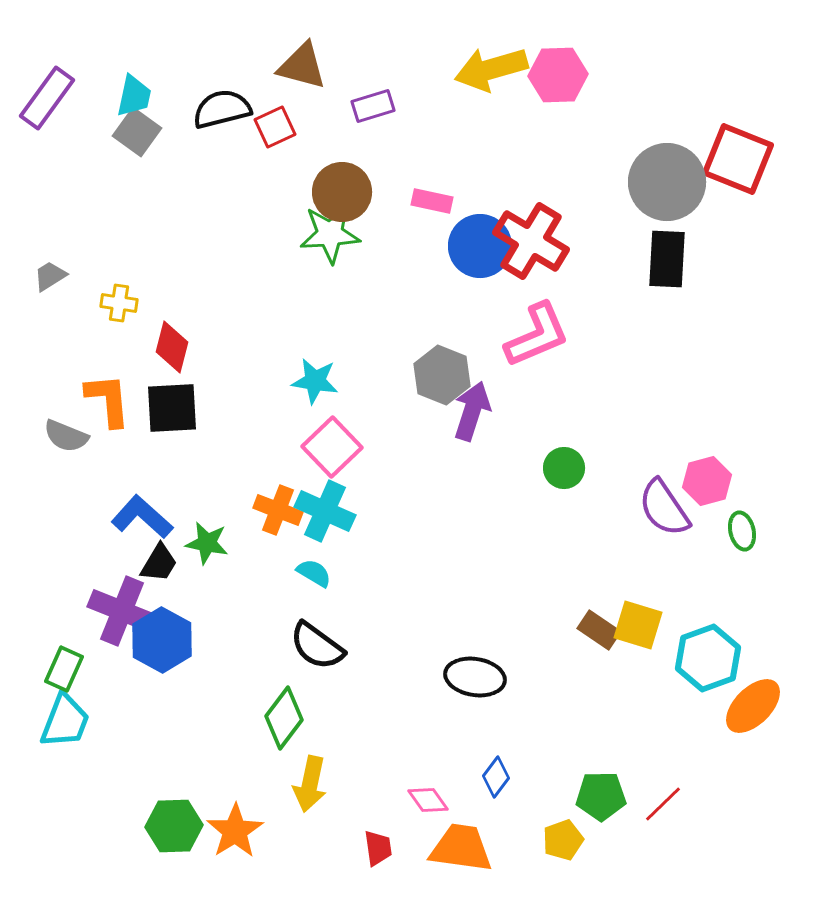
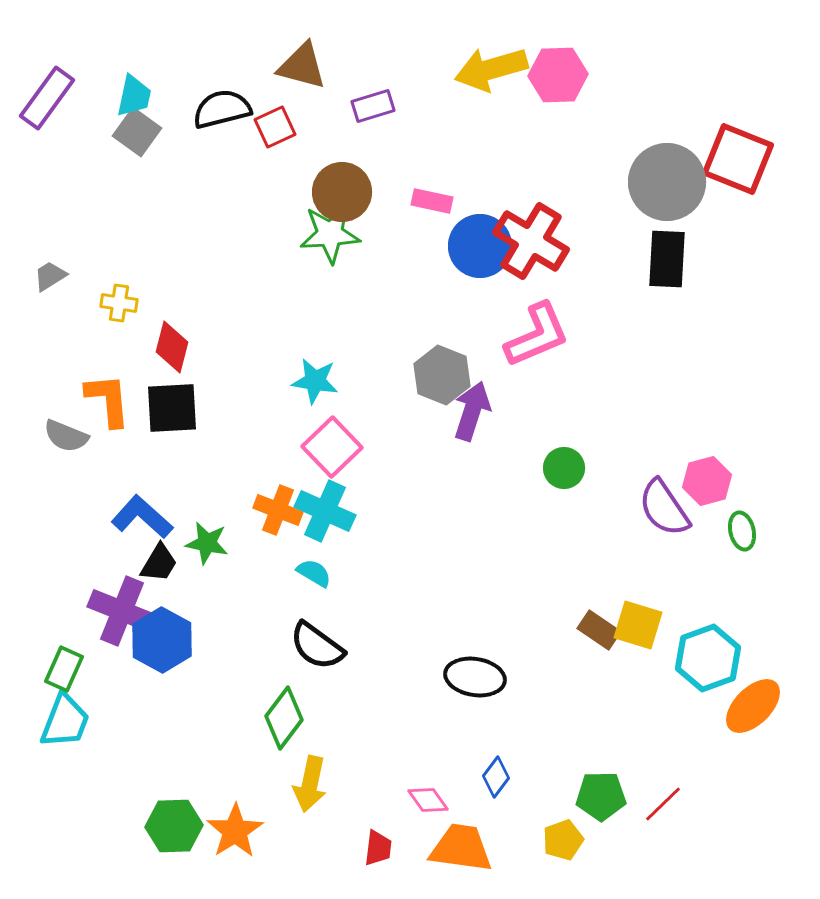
red trapezoid at (378, 848): rotated 15 degrees clockwise
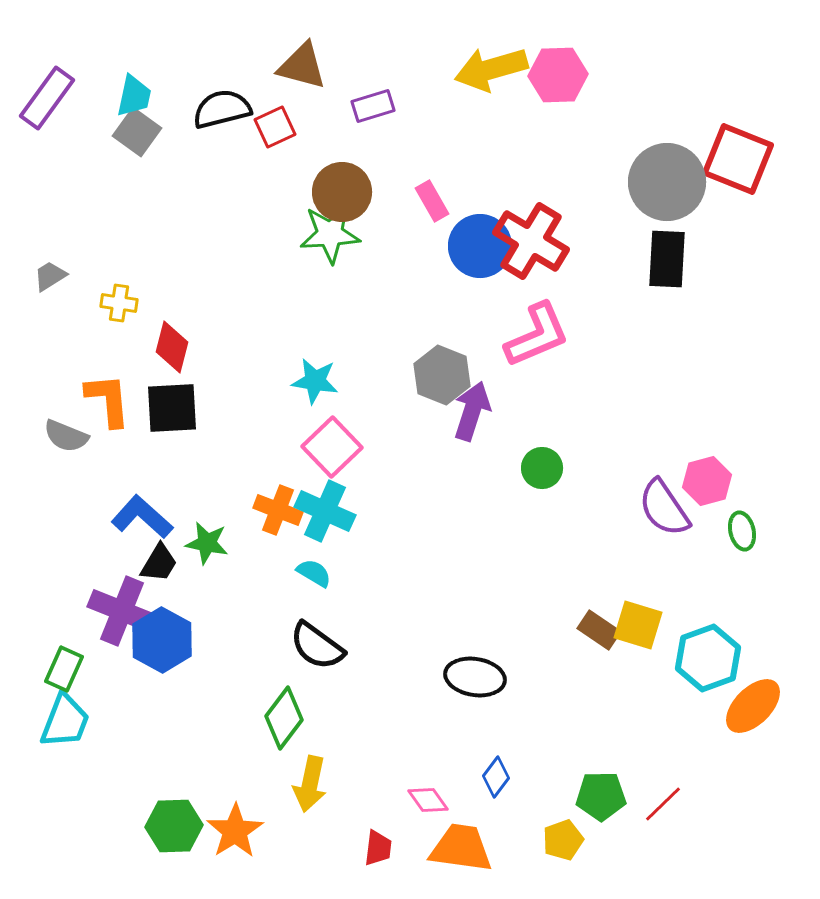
pink rectangle at (432, 201): rotated 48 degrees clockwise
green circle at (564, 468): moved 22 px left
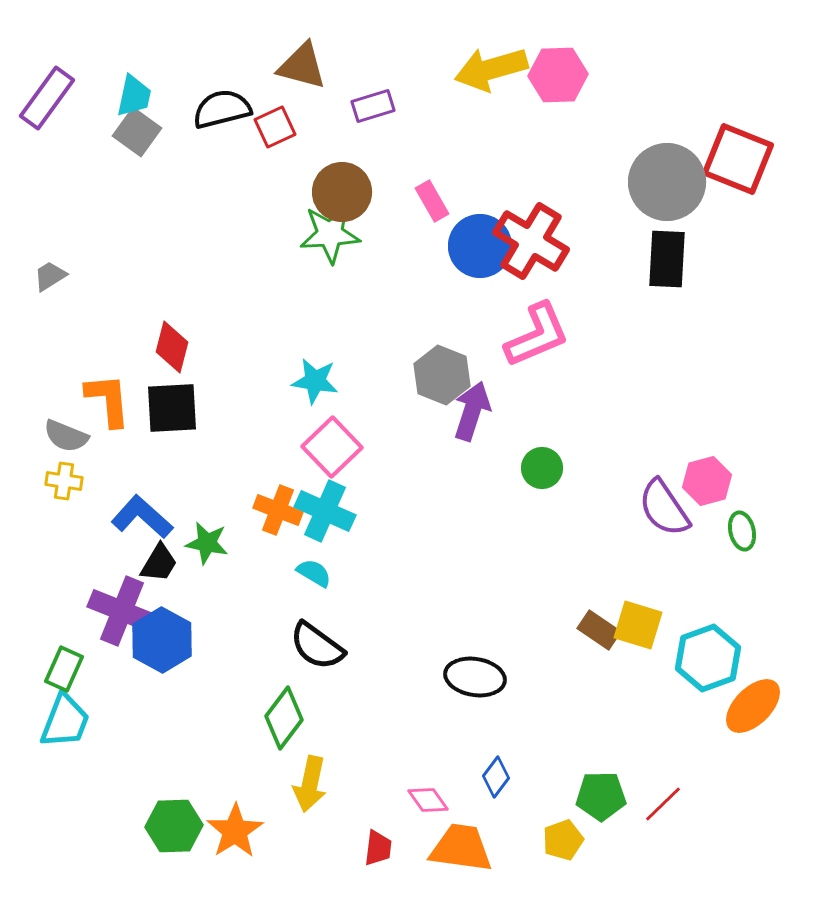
yellow cross at (119, 303): moved 55 px left, 178 px down
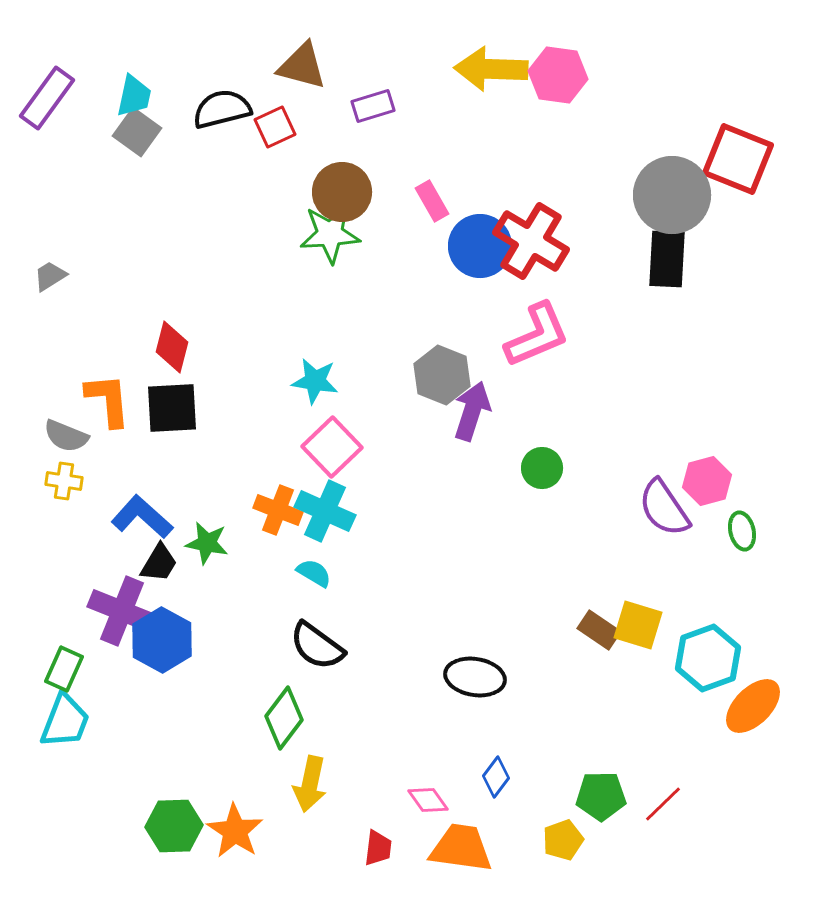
yellow arrow at (491, 69): rotated 18 degrees clockwise
pink hexagon at (558, 75): rotated 10 degrees clockwise
gray circle at (667, 182): moved 5 px right, 13 px down
orange star at (235, 831): rotated 6 degrees counterclockwise
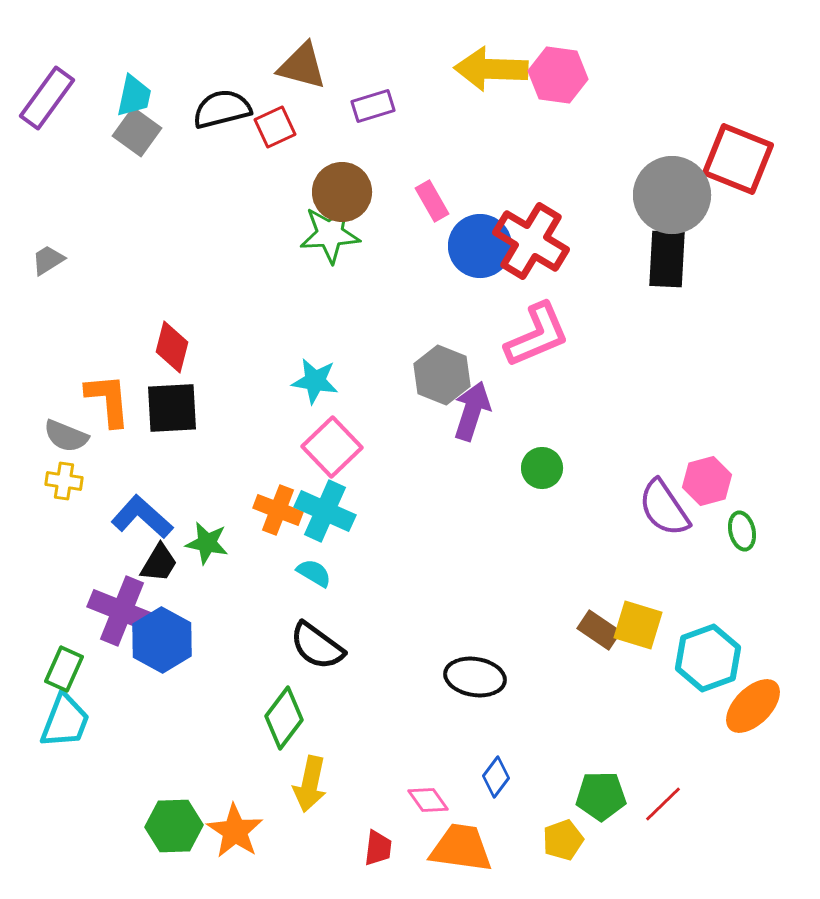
gray trapezoid at (50, 276): moved 2 px left, 16 px up
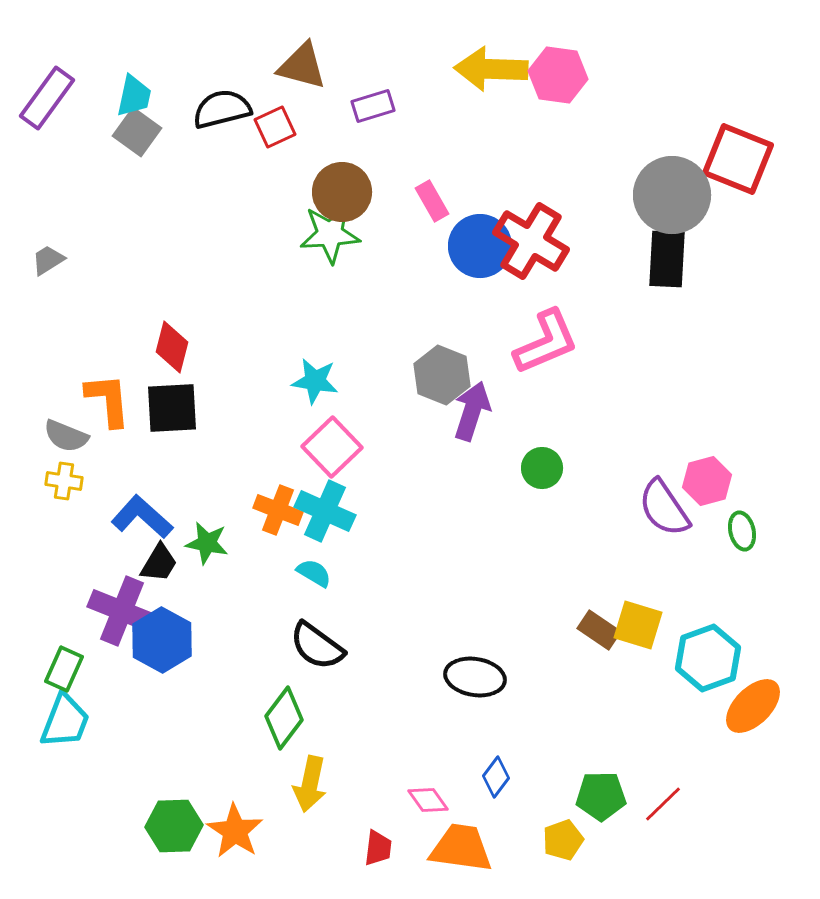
pink L-shape at (537, 335): moved 9 px right, 7 px down
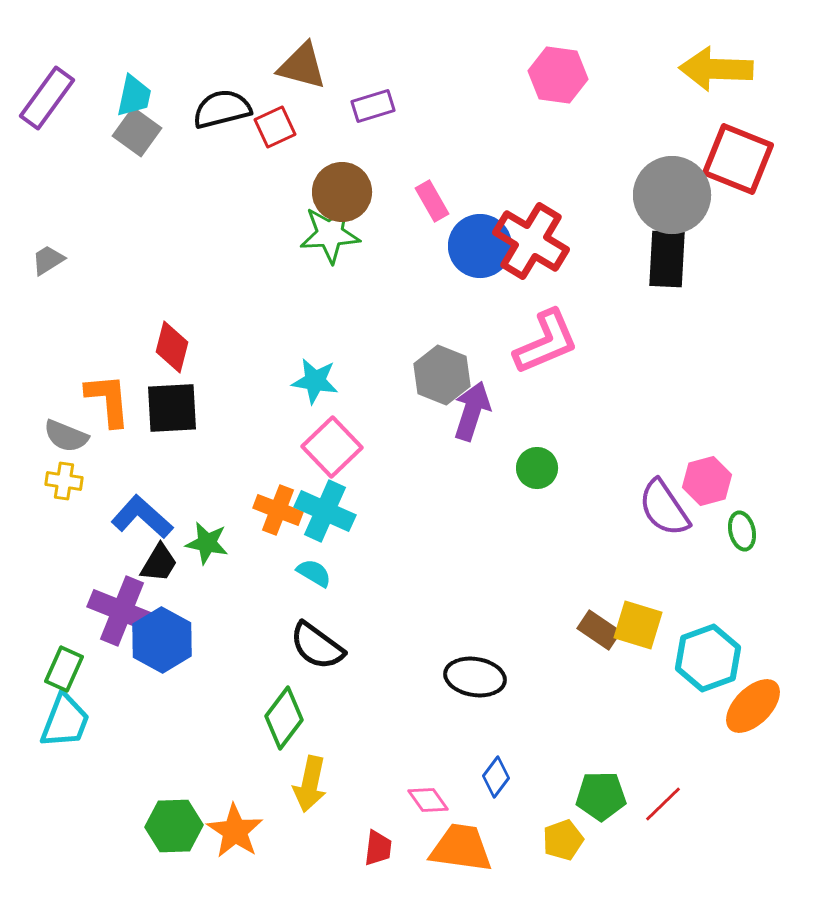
yellow arrow at (491, 69): moved 225 px right
green circle at (542, 468): moved 5 px left
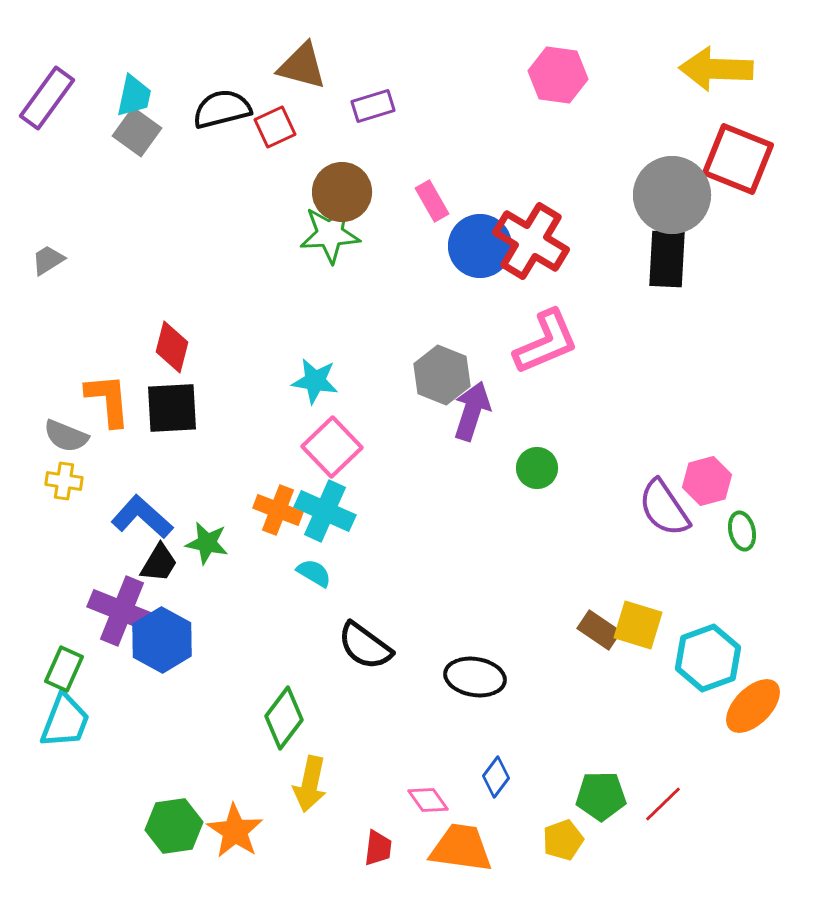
black semicircle at (317, 646): moved 48 px right
green hexagon at (174, 826): rotated 6 degrees counterclockwise
